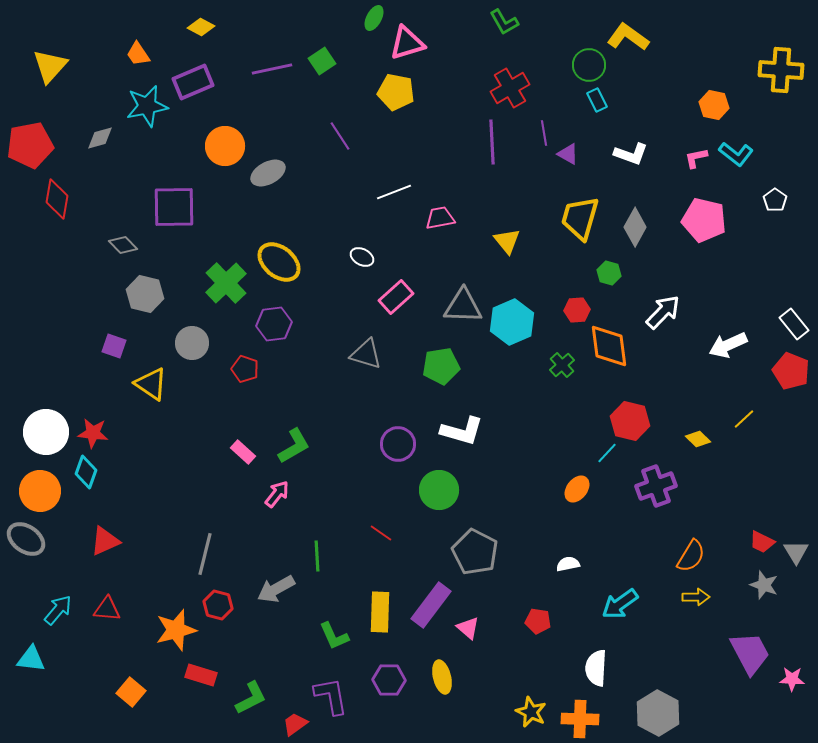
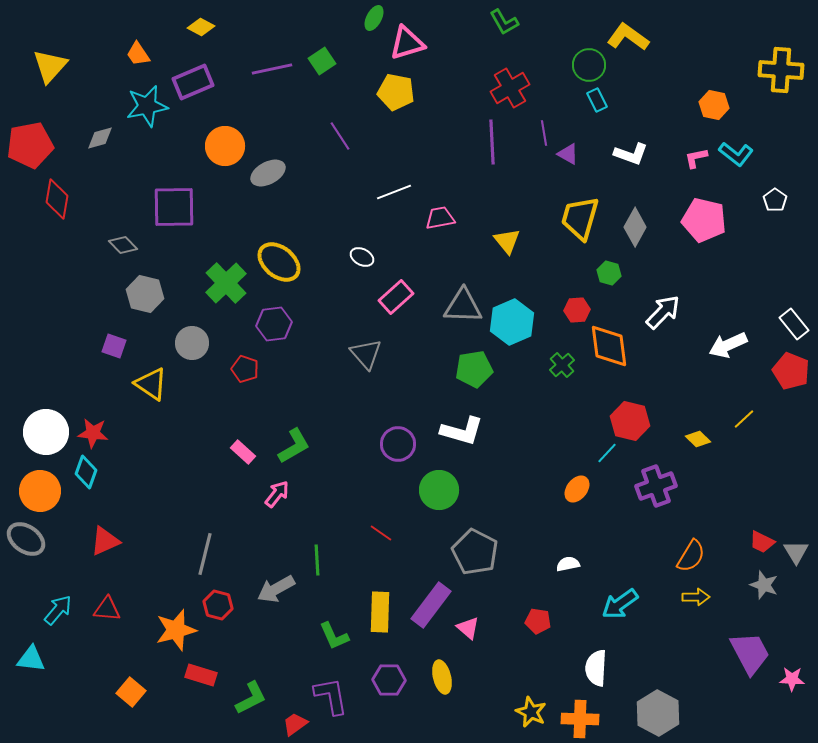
gray triangle at (366, 354): rotated 32 degrees clockwise
green pentagon at (441, 366): moved 33 px right, 3 px down
green line at (317, 556): moved 4 px down
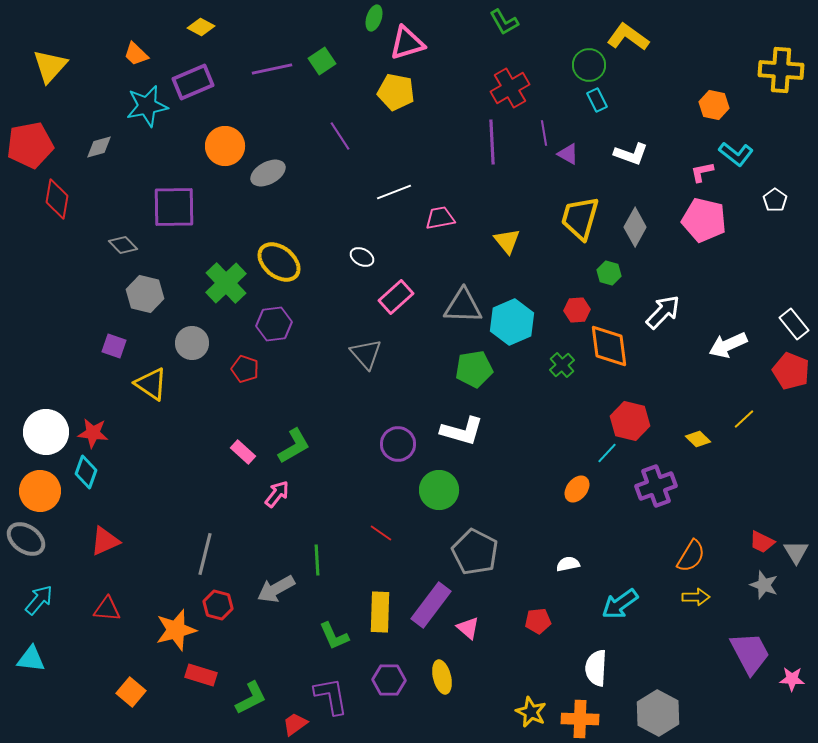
green ellipse at (374, 18): rotated 10 degrees counterclockwise
orange trapezoid at (138, 54): moved 2 px left; rotated 12 degrees counterclockwise
gray diamond at (100, 138): moved 1 px left, 9 px down
pink L-shape at (696, 158): moved 6 px right, 14 px down
cyan arrow at (58, 610): moved 19 px left, 10 px up
red pentagon at (538, 621): rotated 15 degrees counterclockwise
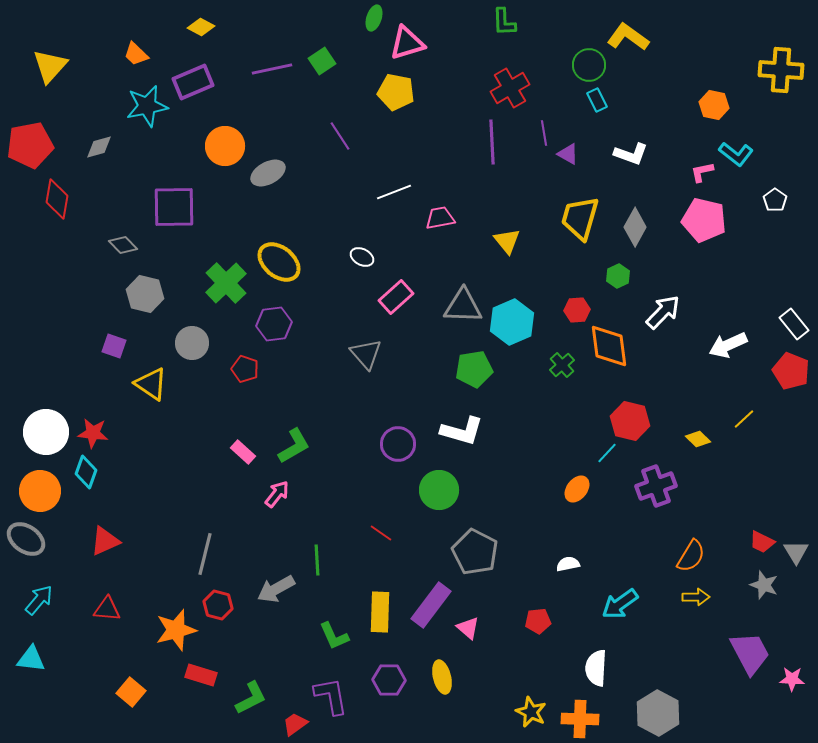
green L-shape at (504, 22): rotated 28 degrees clockwise
green hexagon at (609, 273): moved 9 px right, 3 px down; rotated 20 degrees clockwise
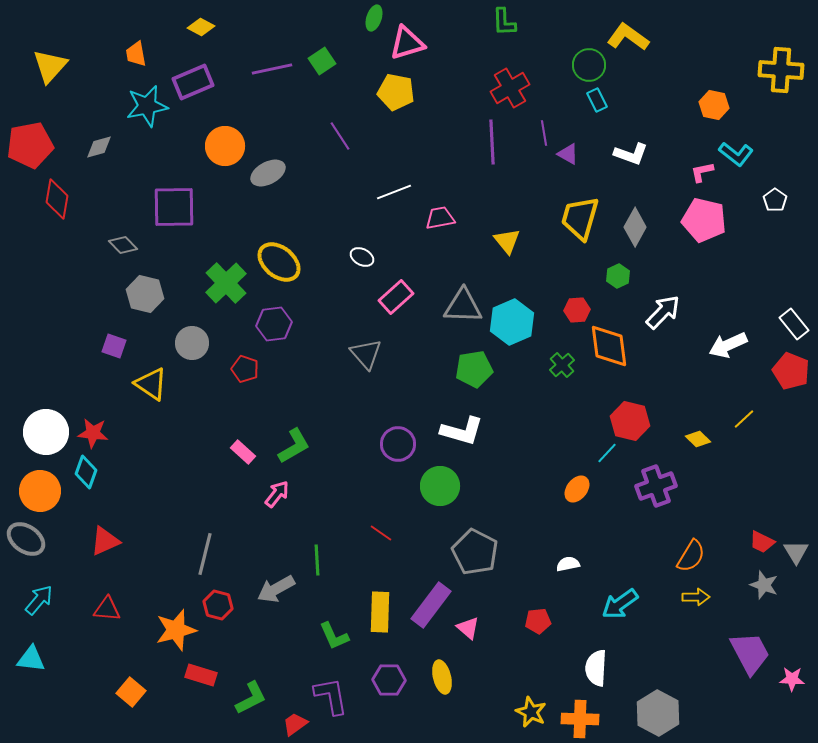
orange trapezoid at (136, 54): rotated 36 degrees clockwise
green circle at (439, 490): moved 1 px right, 4 px up
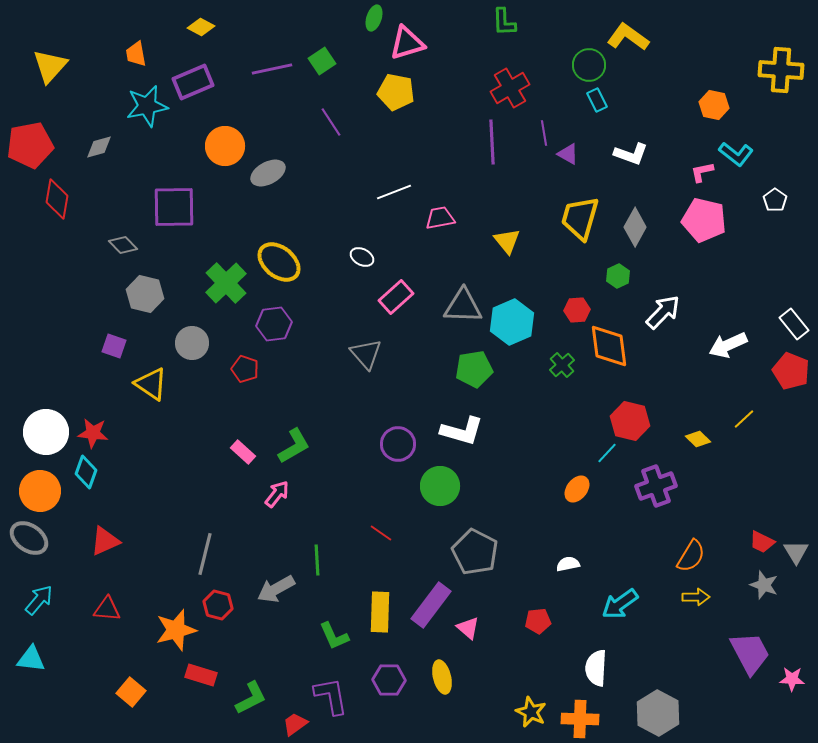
purple line at (340, 136): moved 9 px left, 14 px up
gray ellipse at (26, 539): moved 3 px right, 1 px up
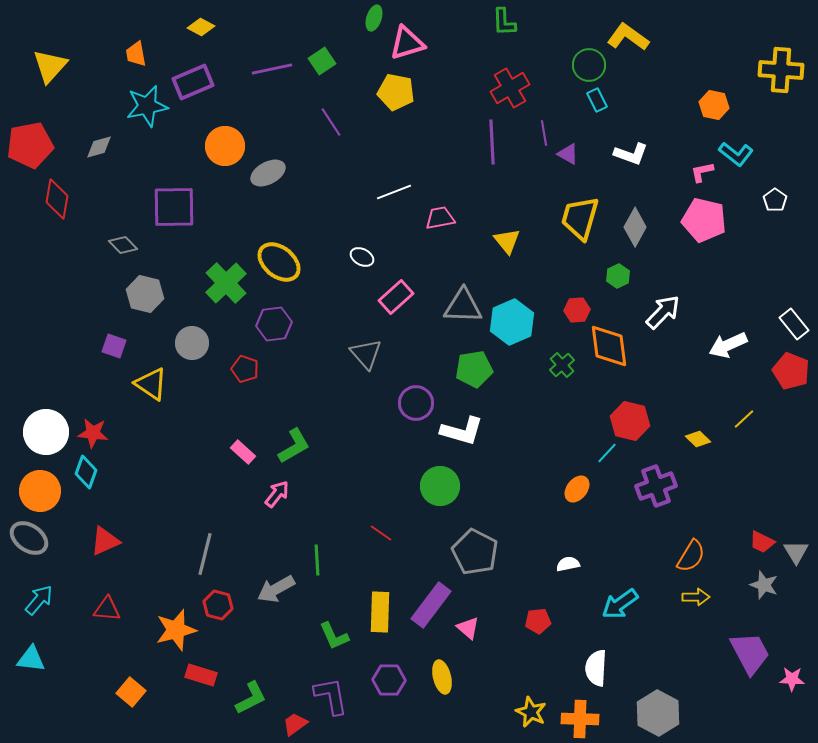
purple circle at (398, 444): moved 18 px right, 41 px up
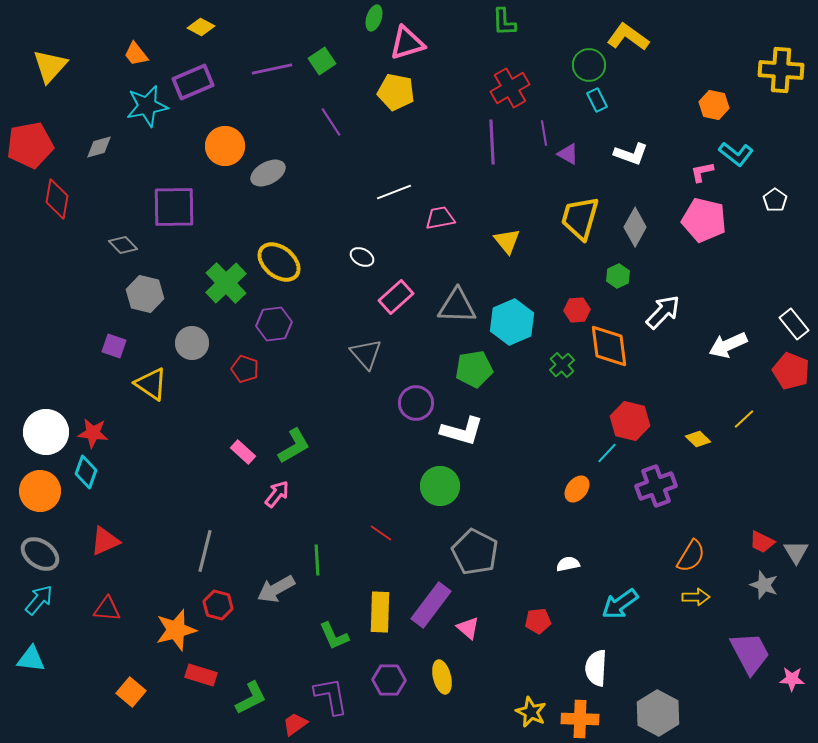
orange trapezoid at (136, 54): rotated 28 degrees counterclockwise
gray triangle at (463, 306): moved 6 px left
gray ellipse at (29, 538): moved 11 px right, 16 px down
gray line at (205, 554): moved 3 px up
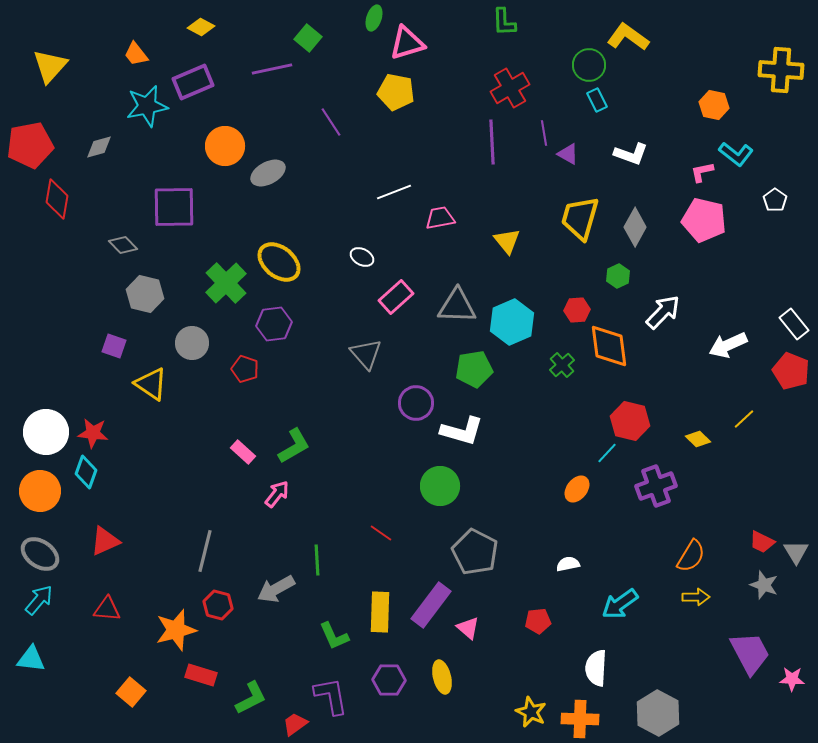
green square at (322, 61): moved 14 px left, 23 px up; rotated 16 degrees counterclockwise
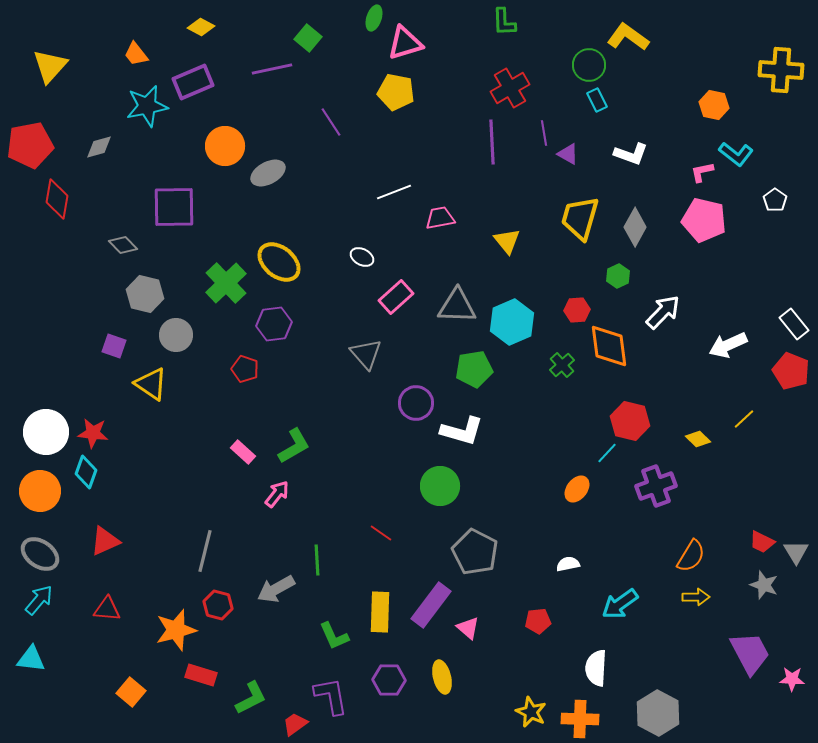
pink triangle at (407, 43): moved 2 px left
gray circle at (192, 343): moved 16 px left, 8 px up
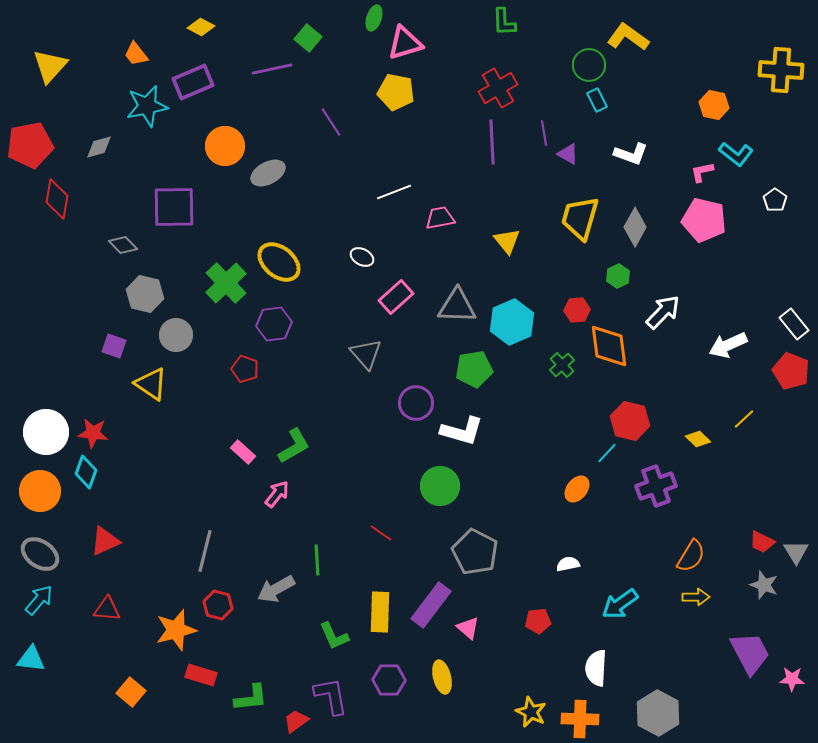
red cross at (510, 88): moved 12 px left
green L-shape at (251, 698): rotated 21 degrees clockwise
red trapezoid at (295, 724): moved 1 px right, 3 px up
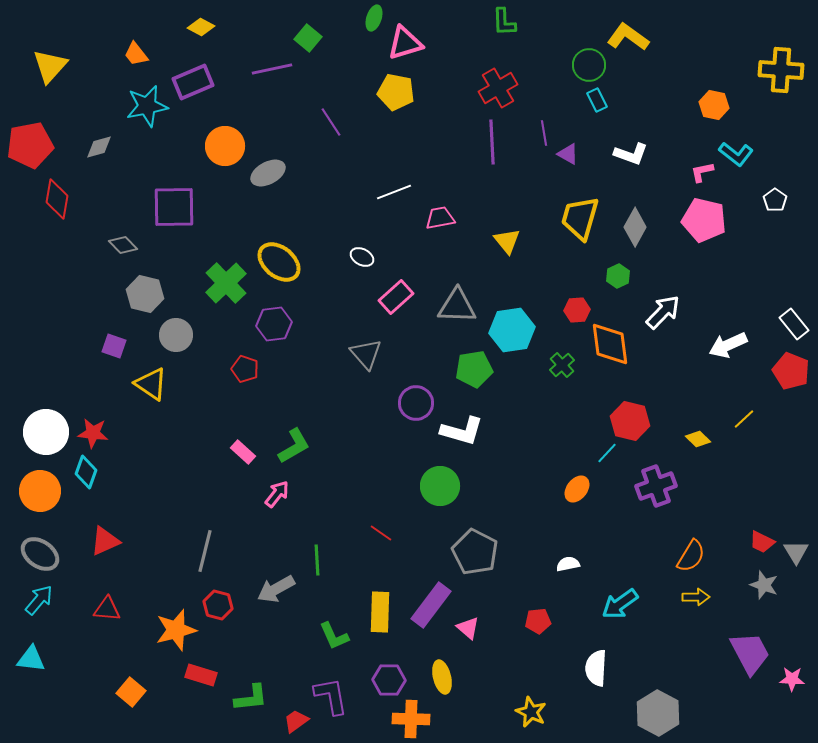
cyan hexagon at (512, 322): moved 8 px down; rotated 15 degrees clockwise
orange diamond at (609, 346): moved 1 px right, 2 px up
orange cross at (580, 719): moved 169 px left
